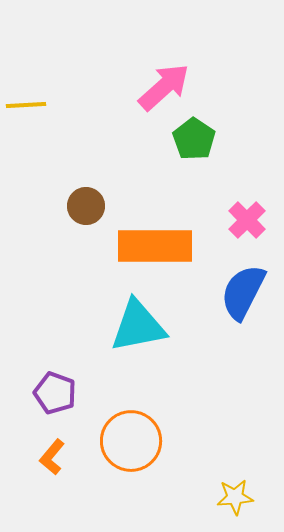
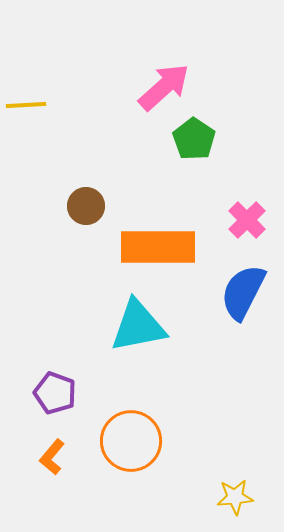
orange rectangle: moved 3 px right, 1 px down
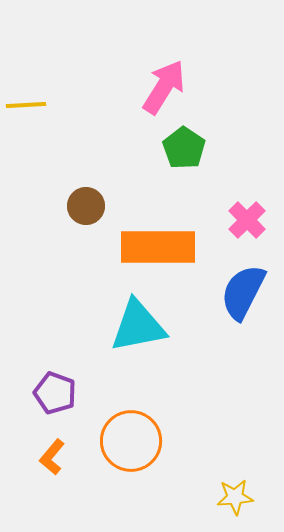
pink arrow: rotated 16 degrees counterclockwise
green pentagon: moved 10 px left, 9 px down
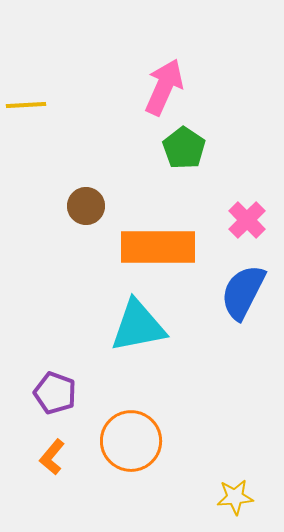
pink arrow: rotated 8 degrees counterclockwise
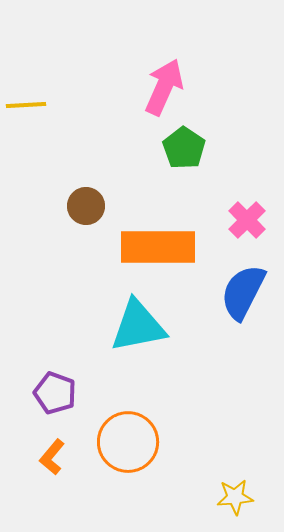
orange circle: moved 3 px left, 1 px down
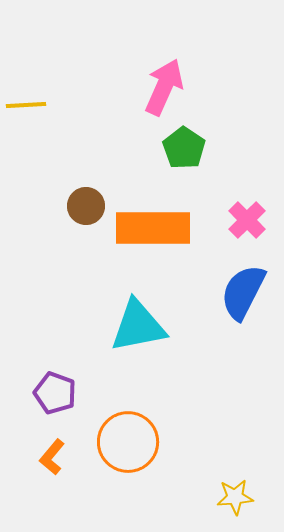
orange rectangle: moved 5 px left, 19 px up
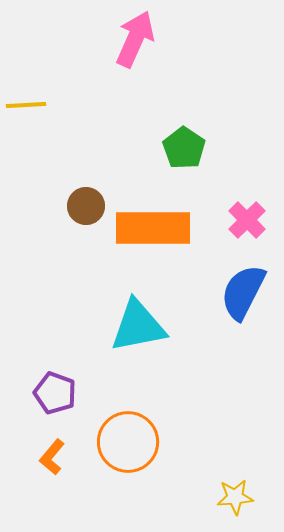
pink arrow: moved 29 px left, 48 px up
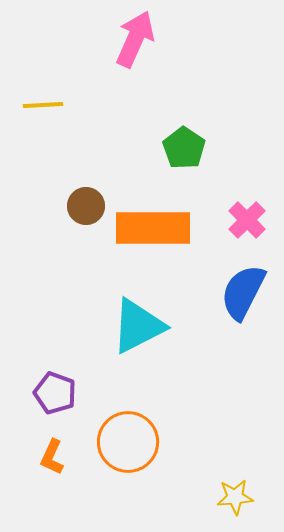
yellow line: moved 17 px right
cyan triangle: rotated 16 degrees counterclockwise
orange L-shape: rotated 15 degrees counterclockwise
